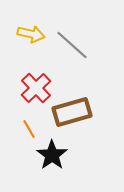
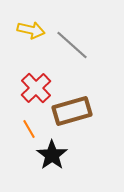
yellow arrow: moved 4 px up
brown rectangle: moved 1 px up
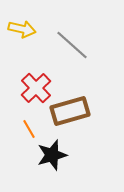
yellow arrow: moved 9 px left, 1 px up
brown rectangle: moved 2 px left
black star: rotated 20 degrees clockwise
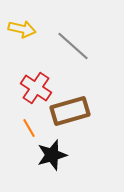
gray line: moved 1 px right, 1 px down
red cross: rotated 12 degrees counterclockwise
orange line: moved 1 px up
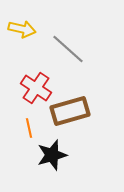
gray line: moved 5 px left, 3 px down
orange line: rotated 18 degrees clockwise
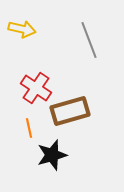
gray line: moved 21 px right, 9 px up; rotated 27 degrees clockwise
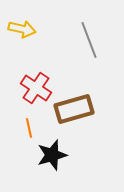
brown rectangle: moved 4 px right, 2 px up
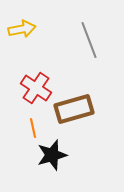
yellow arrow: rotated 24 degrees counterclockwise
orange line: moved 4 px right
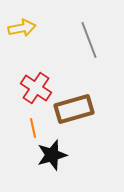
yellow arrow: moved 1 px up
